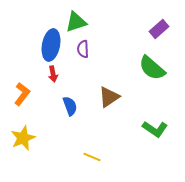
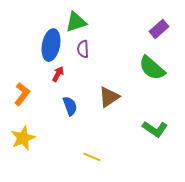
red arrow: moved 5 px right; rotated 140 degrees counterclockwise
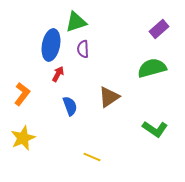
green semicircle: rotated 124 degrees clockwise
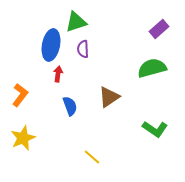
red arrow: rotated 21 degrees counterclockwise
orange L-shape: moved 2 px left, 1 px down
yellow line: rotated 18 degrees clockwise
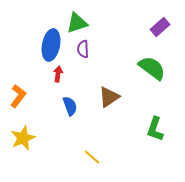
green triangle: moved 1 px right, 1 px down
purple rectangle: moved 1 px right, 2 px up
green semicircle: rotated 52 degrees clockwise
orange L-shape: moved 2 px left, 1 px down
green L-shape: rotated 75 degrees clockwise
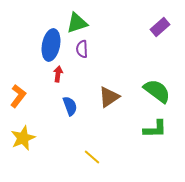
purple semicircle: moved 1 px left
green semicircle: moved 5 px right, 23 px down
green L-shape: rotated 110 degrees counterclockwise
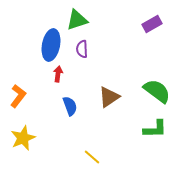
green triangle: moved 3 px up
purple rectangle: moved 8 px left, 3 px up; rotated 12 degrees clockwise
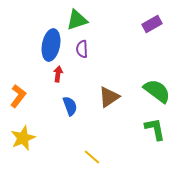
green L-shape: rotated 100 degrees counterclockwise
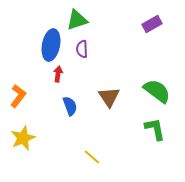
brown triangle: rotated 30 degrees counterclockwise
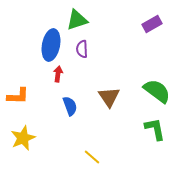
orange L-shape: rotated 55 degrees clockwise
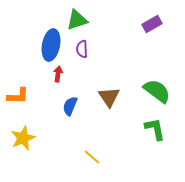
blue semicircle: rotated 138 degrees counterclockwise
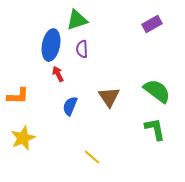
red arrow: rotated 35 degrees counterclockwise
